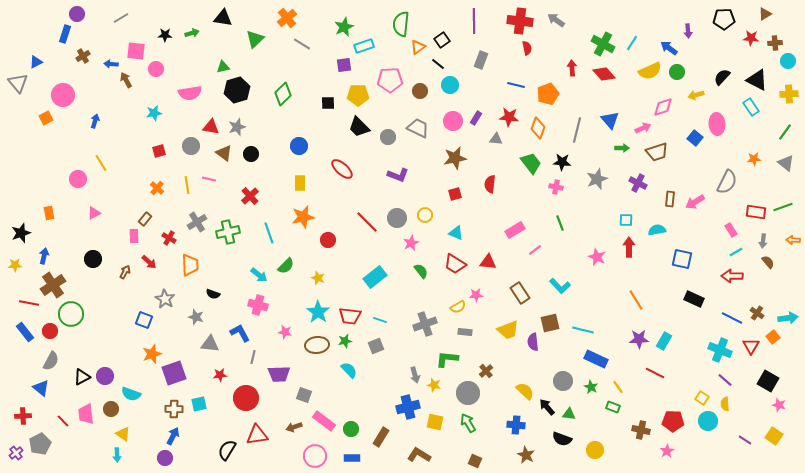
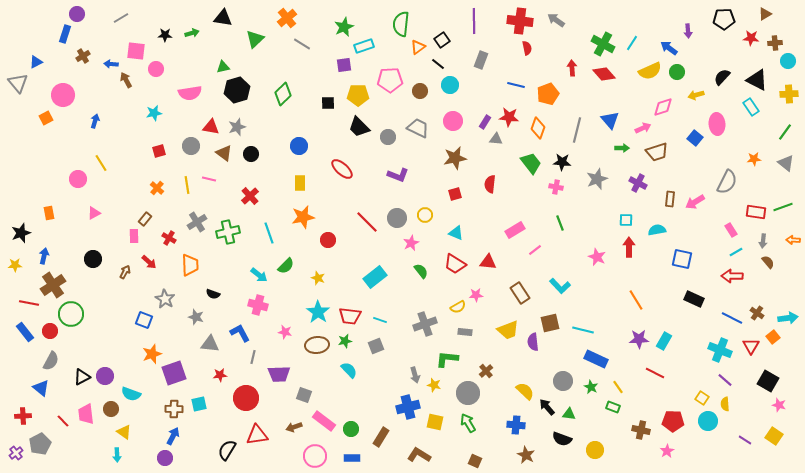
purple rectangle at (476, 118): moved 9 px right, 4 px down
yellow triangle at (123, 434): moved 1 px right, 2 px up
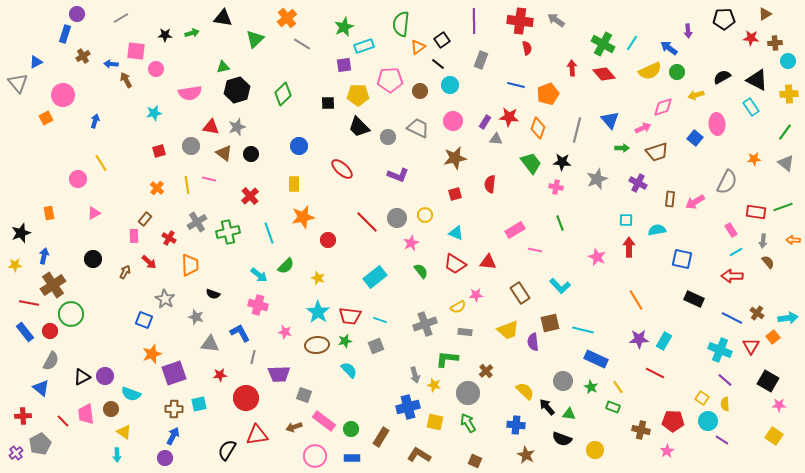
black semicircle at (722, 77): rotated 18 degrees clockwise
yellow rectangle at (300, 183): moved 6 px left, 1 px down
pink line at (535, 250): rotated 48 degrees clockwise
pink star at (779, 405): rotated 16 degrees counterclockwise
purple line at (745, 440): moved 23 px left
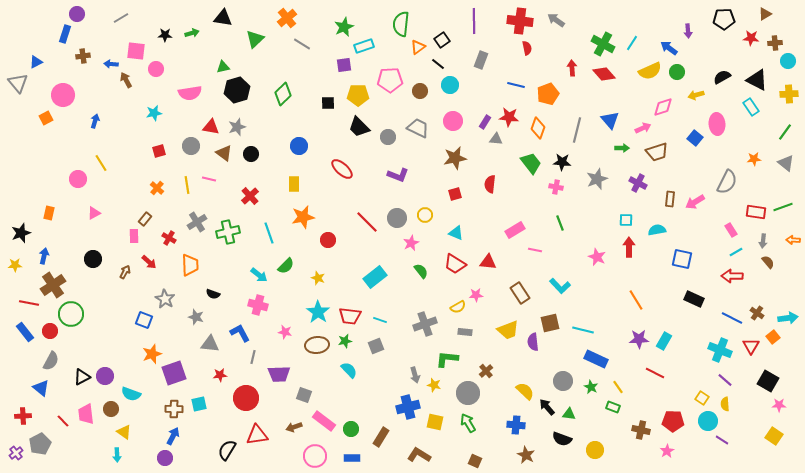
brown cross at (83, 56): rotated 24 degrees clockwise
orange rectangle at (49, 213): rotated 24 degrees clockwise
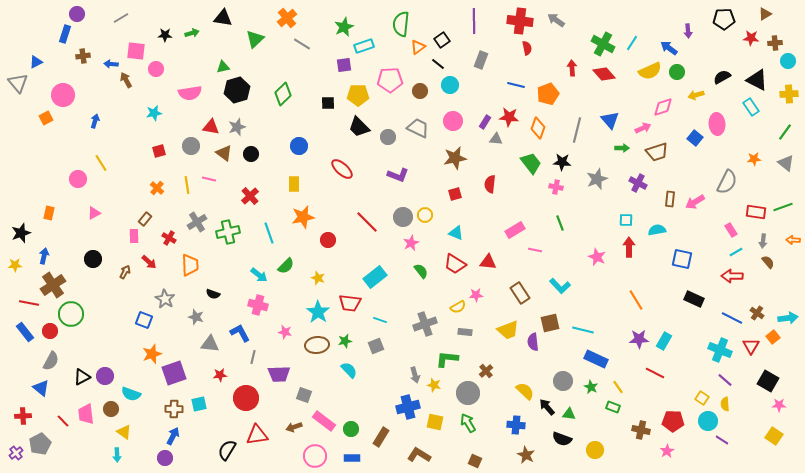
gray circle at (397, 218): moved 6 px right, 1 px up
red trapezoid at (350, 316): moved 13 px up
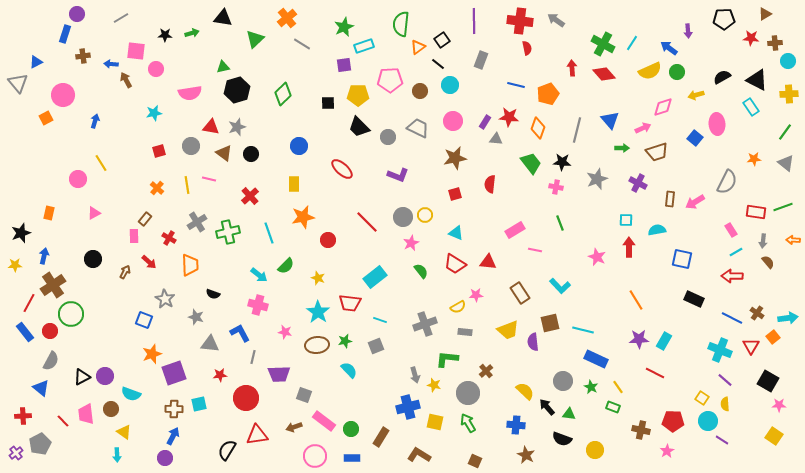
red line at (29, 303): rotated 72 degrees counterclockwise
